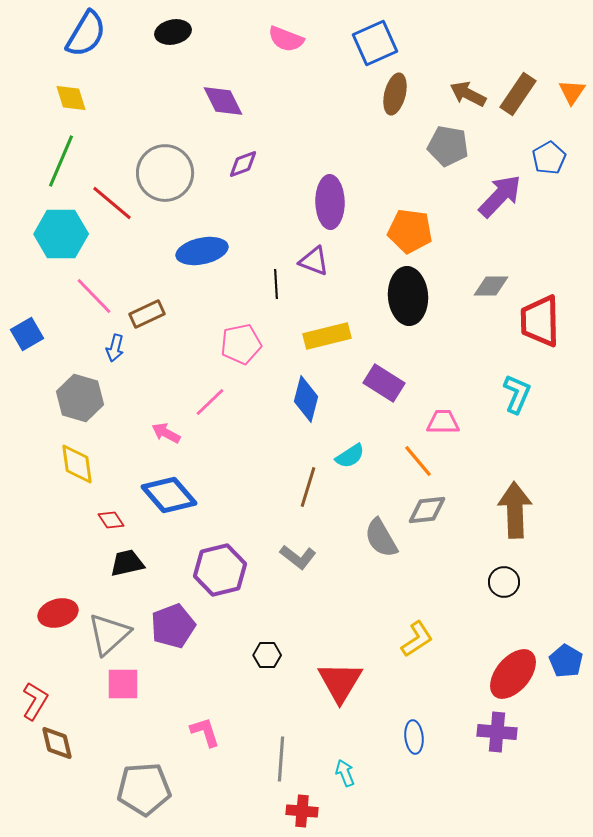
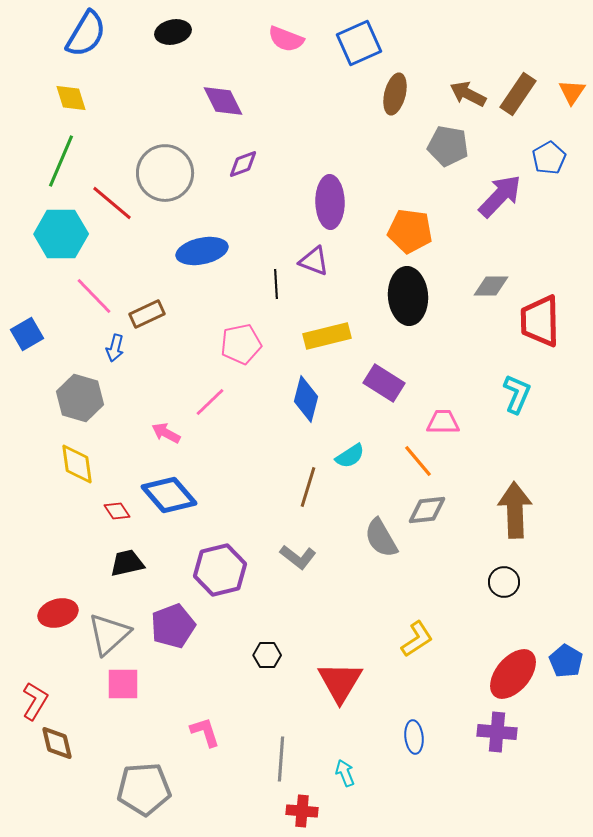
blue square at (375, 43): moved 16 px left
red diamond at (111, 520): moved 6 px right, 9 px up
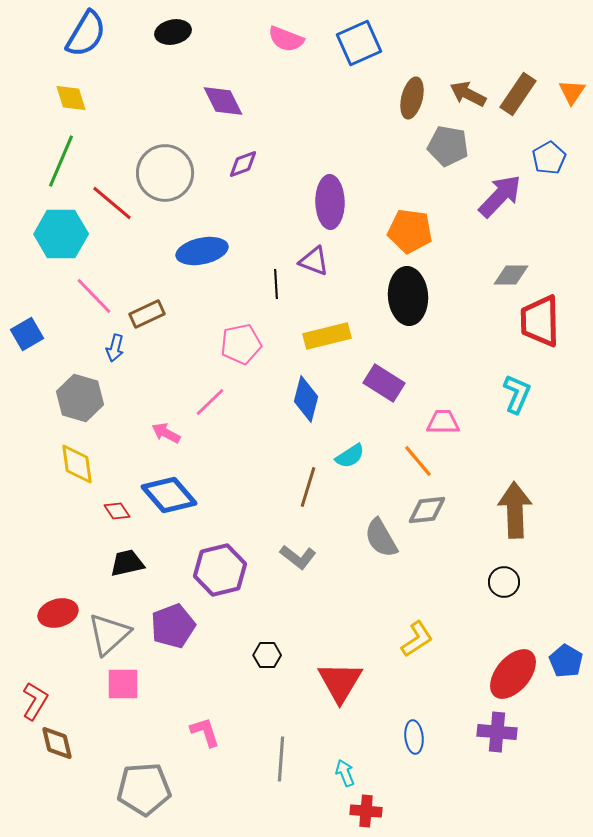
brown ellipse at (395, 94): moved 17 px right, 4 px down
gray diamond at (491, 286): moved 20 px right, 11 px up
red cross at (302, 811): moved 64 px right
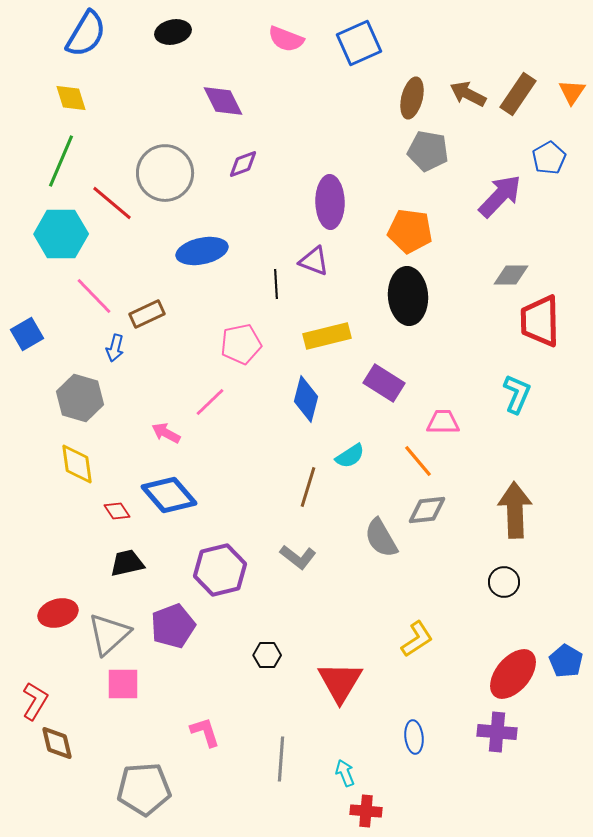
gray pentagon at (448, 146): moved 20 px left, 5 px down
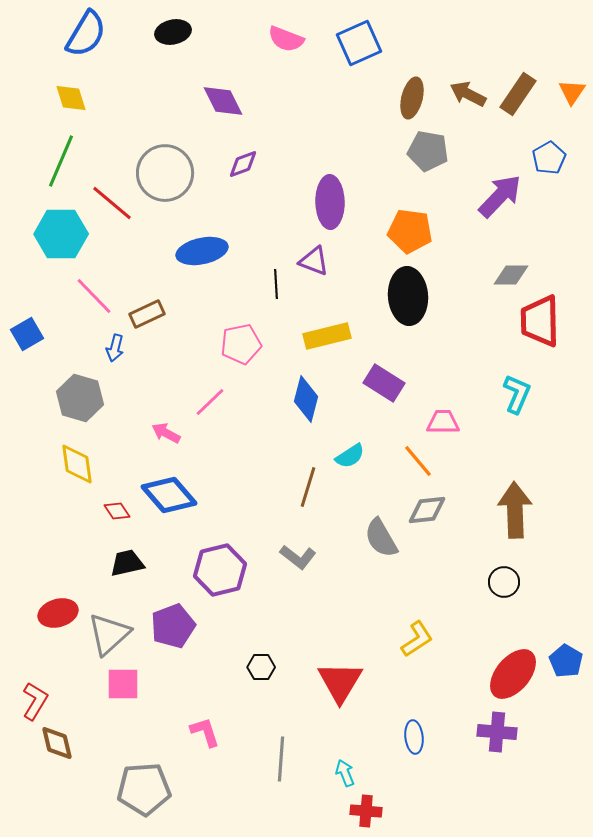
black hexagon at (267, 655): moved 6 px left, 12 px down
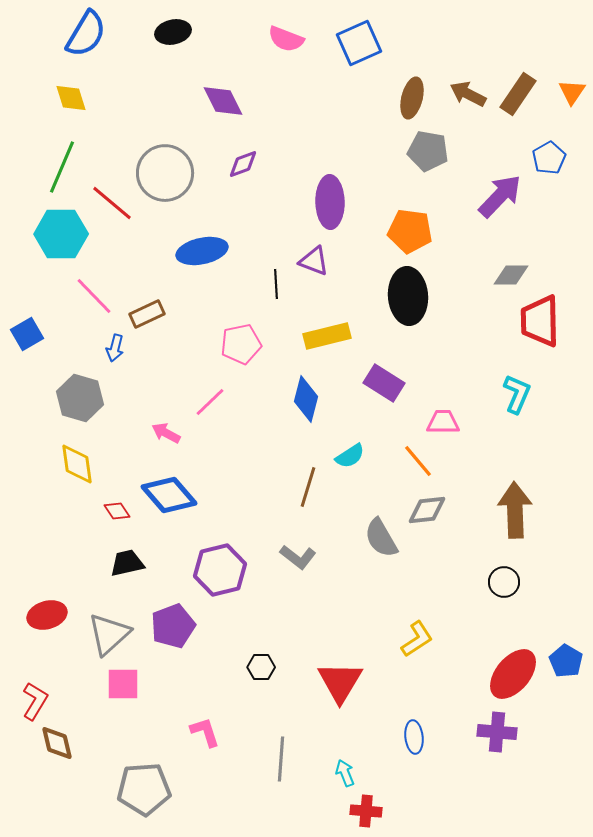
green line at (61, 161): moved 1 px right, 6 px down
red ellipse at (58, 613): moved 11 px left, 2 px down
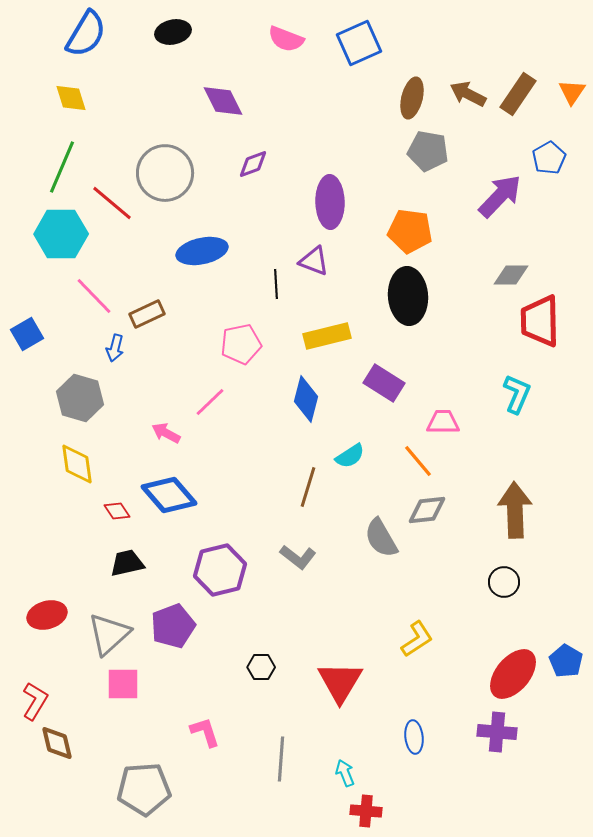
purple diamond at (243, 164): moved 10 px right
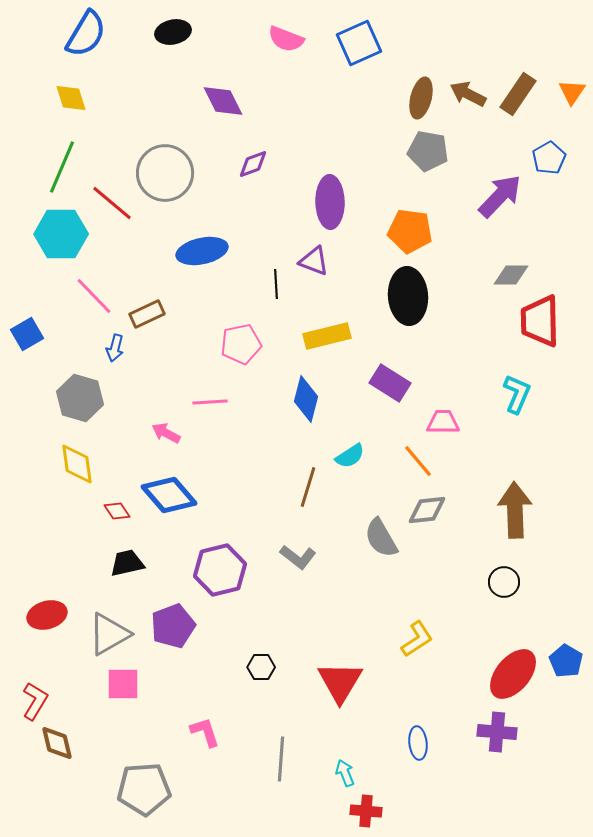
brown ellipse at (412, 98): moved 9 px right
purple rectangle at (384, 383): moved 6 px right
pink line at (210, 402): rotated 40 degrees clockwise
gray triangle at (109, 634): rotated 12 degrees clockwise
blue ellipse at (414, 737): moved 4 px right, 6 px down
